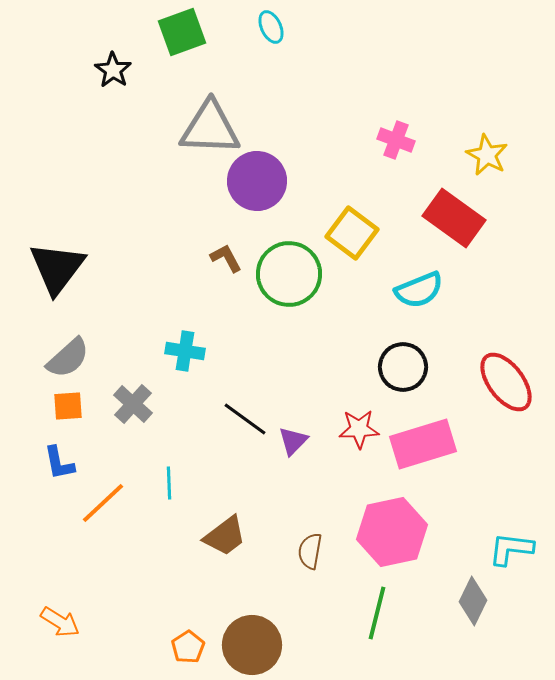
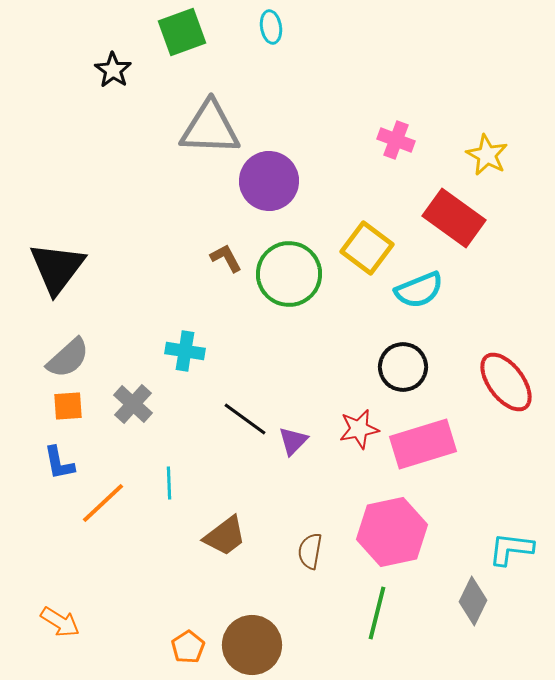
cyan ellipse: rotated 16 degrees clockwise
purple circle: moved 12 px right
yellow square: moved 15 px right, 15 px down
red star: rotated 9 degrees counterclockwise
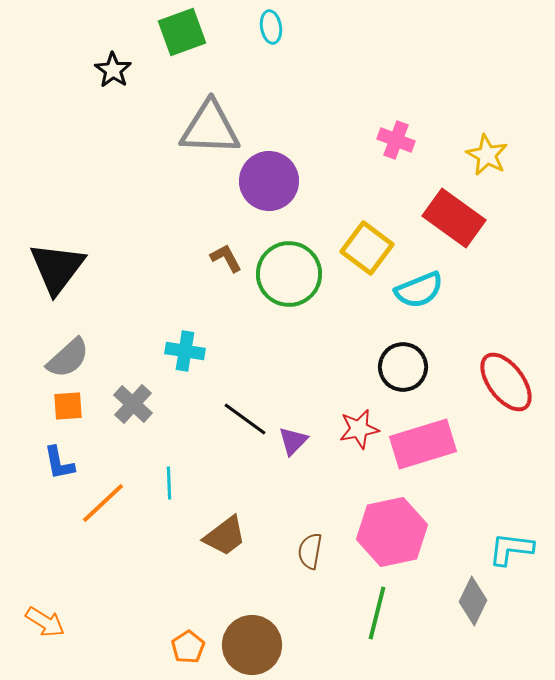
orange arrow: moved 15 px left
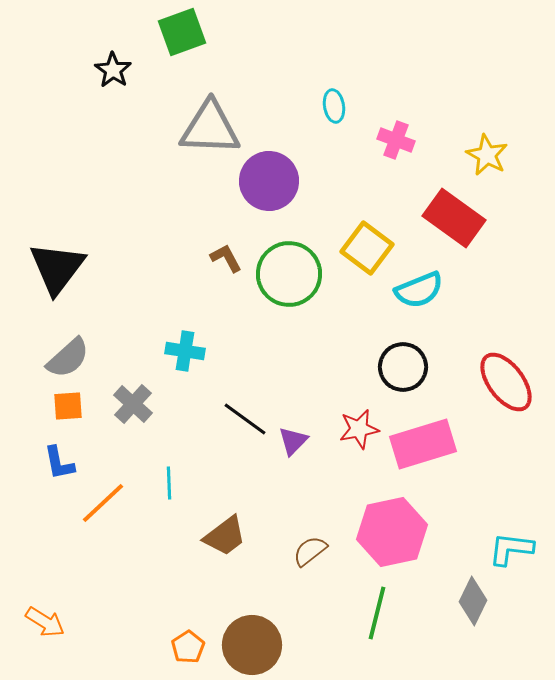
cyan ellipse: moved 63 px right, 79 px down
brown semicircle: rotated 42 degrees clockwise
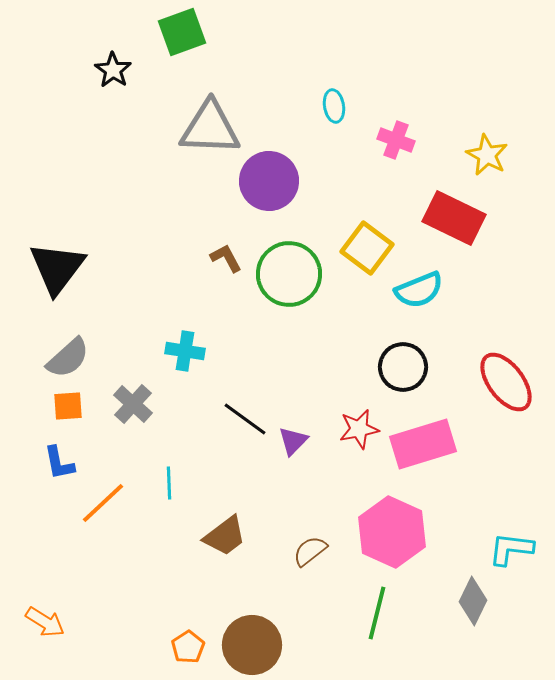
red rectangle: rotated 10 degrees counterclockwise
pink hexagon: rotated 24 degrees counterclockwise
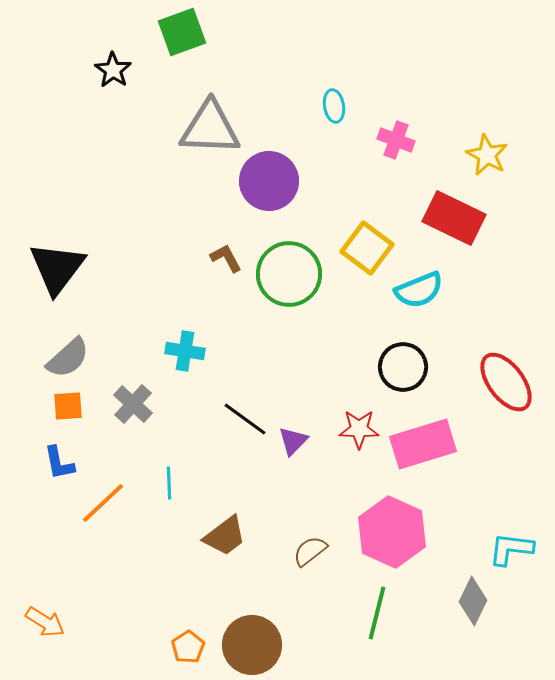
red star: rotated 12 degrees clockwise
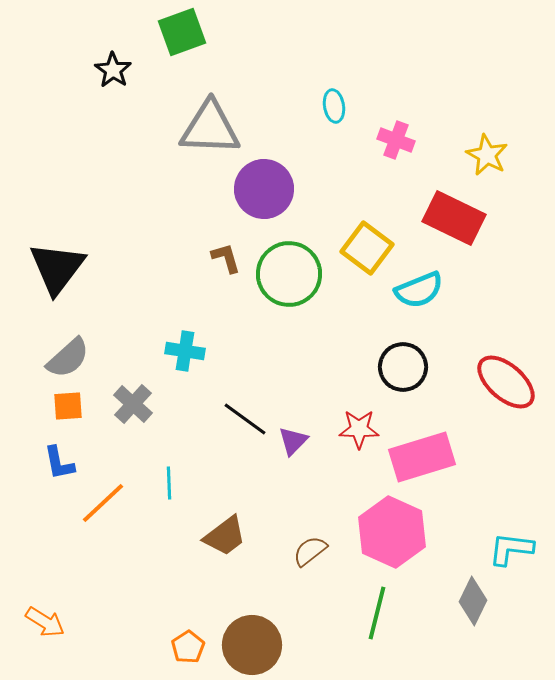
purple circle: moved 5 px left, 8 px down
brown L-shape: rotated 12 degrees clockwise
red ellipse: rotated 12 degrees counterclockwise
pink rectangle: moved 1 px left, 13 px down
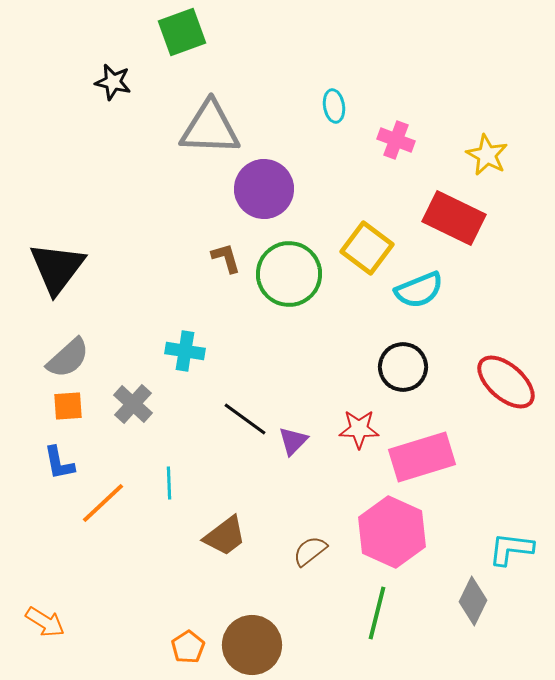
black star: moved 12 px down; rotated 21 degrees counterclockwise
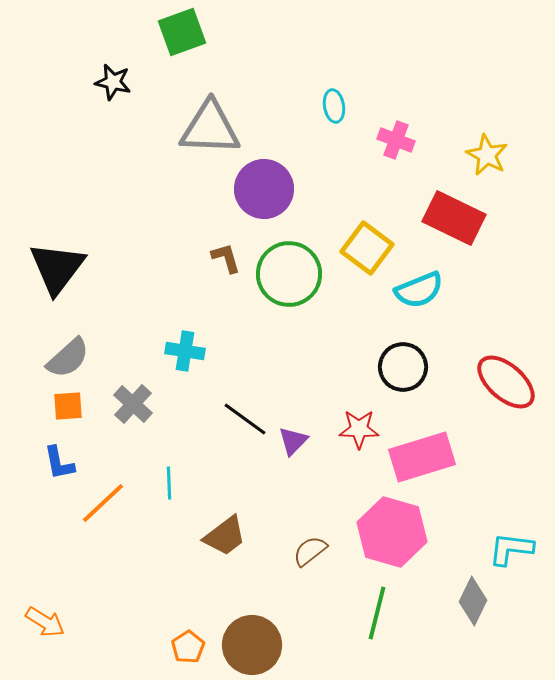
pink hexagon: rotated 8 degrees counterclockwise
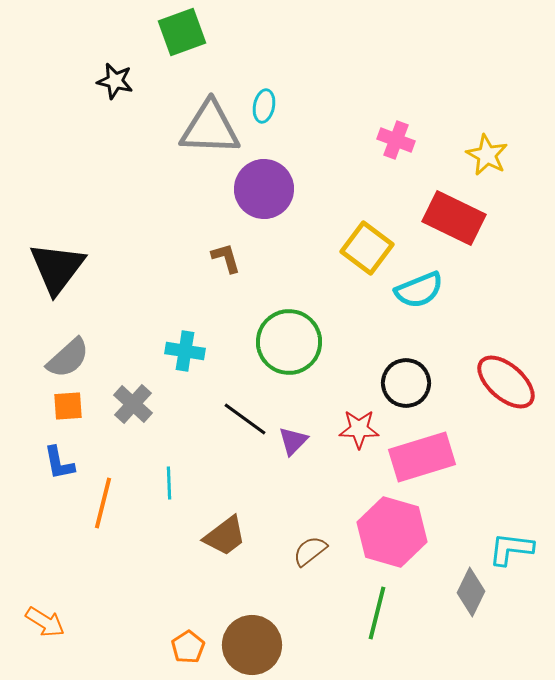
black star: moved 2 px right, 1 px up
cyan ellipse: moved 70 px left; rotated 20 degrees clockwise
green circle: moved 68 px down
black circle: moved 3 px right, 16 px down
orange line: rotated 33 degrees counterclockwise
gray diamond: moved 2 px left, 9 px up
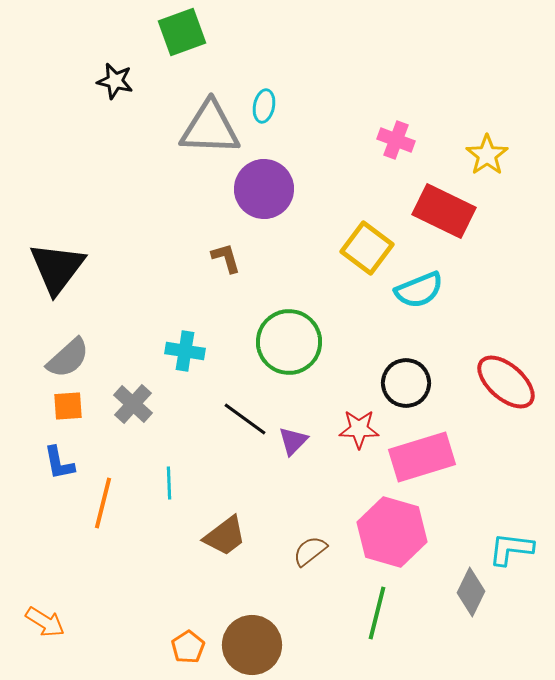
yellow star: rotated 9 degrees clockwise
red rectangle: moved 10 px left, 7 px up
